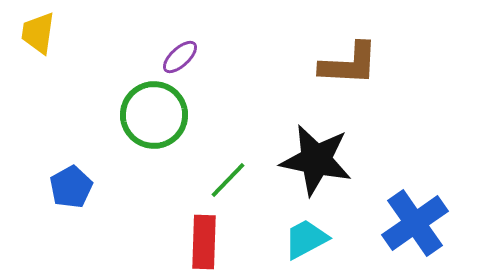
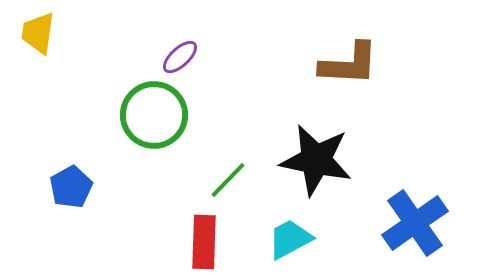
cyan trapezoid: moved 16 px left
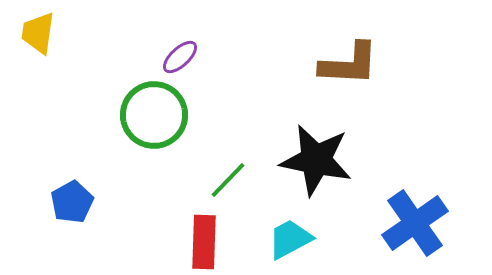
blue pentagon: moved 1 px right, 15 px down
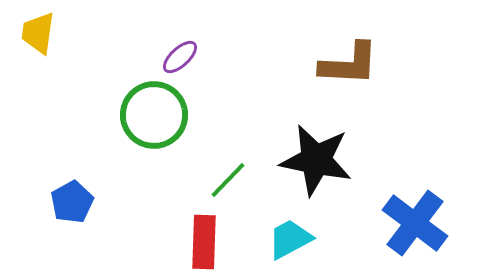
blue cross: rotated 18 degrees counterclockwise
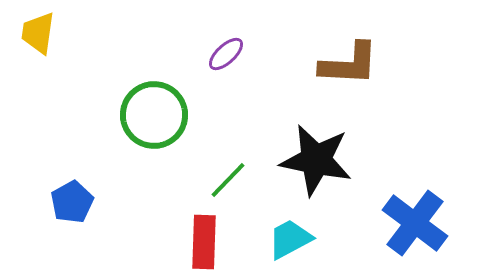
purple ellipse: moved 46 px right, 3 px up
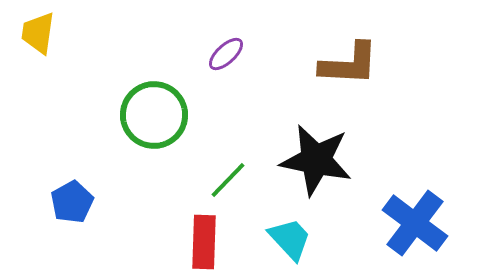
cyan trapezoid: rotated 75 degrees clockwise
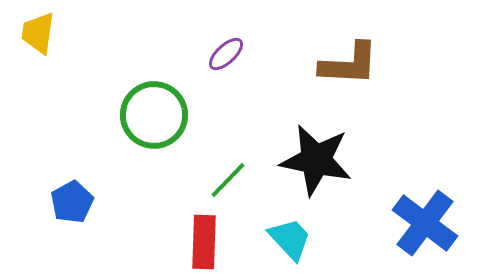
blue cross: moved 10 px right
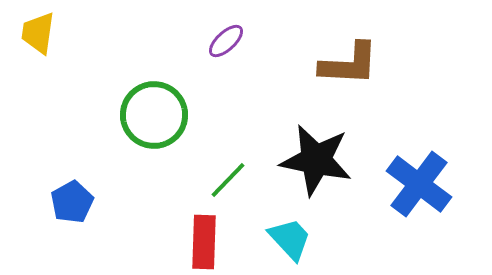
purple ellipse: moved 13 px up
blue cross: moved 6 px left, 39 px up
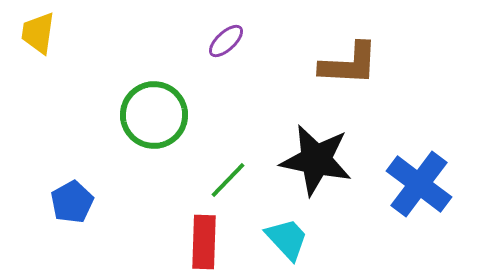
cyan trapezoid: moved 3 px left
